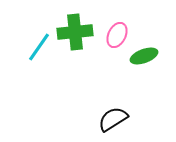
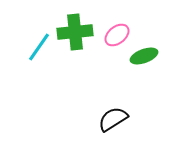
pink ellipse: rotated 25 degrees clockwise
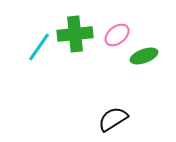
green cross: moved 2 px down
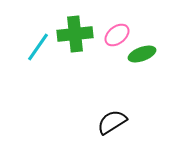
cyan line: moved 1 px left
green ellipse: moved 2 px left, 2 px up
black semicircle: moved 1 px left, 3 px down
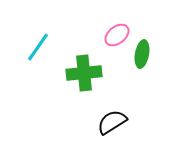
green cross: moved 9 px right, 39 px down
green ellipse: rotated 60 degrees counterclockwise
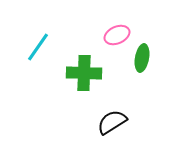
pink ellipse: rotated 15 degrees clockwise
green ellipse: moved 4 px down
green cross: rotated 8 degrees clockwise
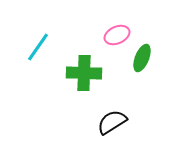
green ellipse: rotated 12 degrees clockwise
